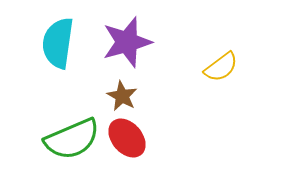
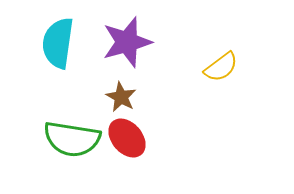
brown star: moved 1 px left, 1 px down
green semicircle: rotated 32 degrees clockwise
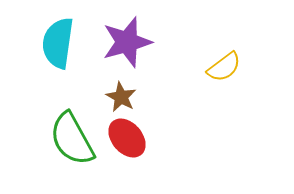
yellow semicircle: moved 3 px right
green semicircle: rotated 52 degrees clockwise
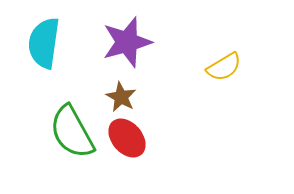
cyan semicircle: moved 14 px left
yellow semicircle: rotated 6 degrees clockwise
green semicircle: moved 7 px up
